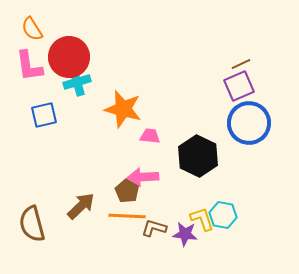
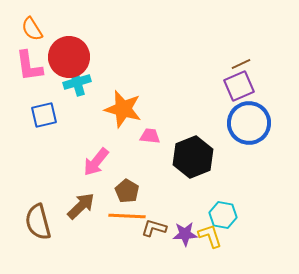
black hexagon: moved 5 px left, 1 px down; rotated 12 degrees clockwise
pink arrow: moved 47 px left, 15 px up; rotated 48 degrees counterclockwise
yellow L-shape: moved 8 px right, 17 px down
brown semicircle: moved 6 px right, 2 px up
purple star: rotated 10 degrees counterclockwise
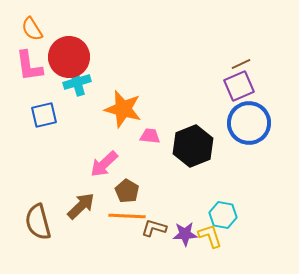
black hexagon: moved 11 px up
pink arrow: moved 8 px right, 2 px down; rotated 8 degrees clockwise
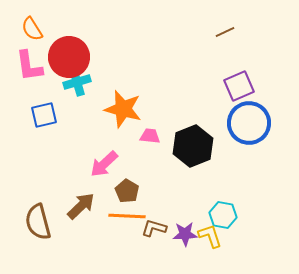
brown line: moved 16 px left, 32 px up
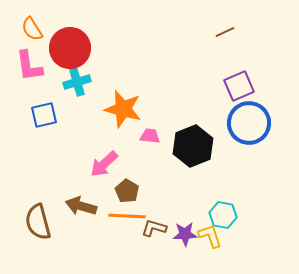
red circle: moved 1 px right, 9 px up
brown arrow: rotated 120 degrees counterclockwise
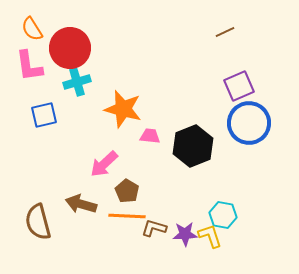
brown arrow: moved 2 px up
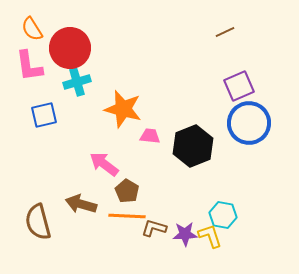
pink arrow: rotated 80 degrees clockwise
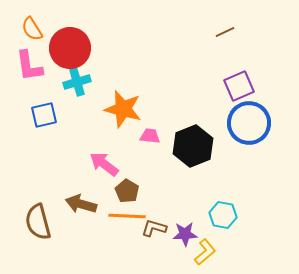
yellow L-shape: moved 5 px left, 16 px down; rotated 68 degrees clockwise
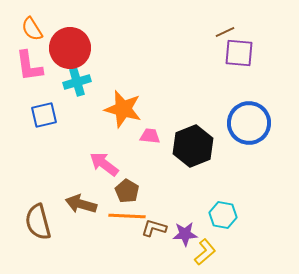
purple square: moved 33 px up; rotated 28 degrees clockwise
